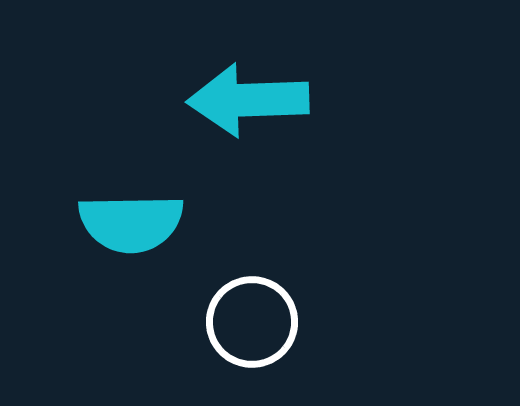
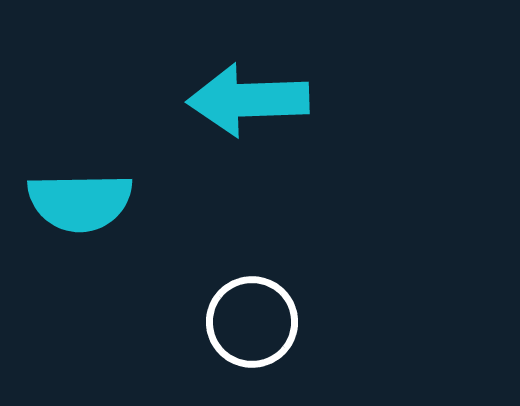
cyan semicircle: moved 51 px left, 21 px up
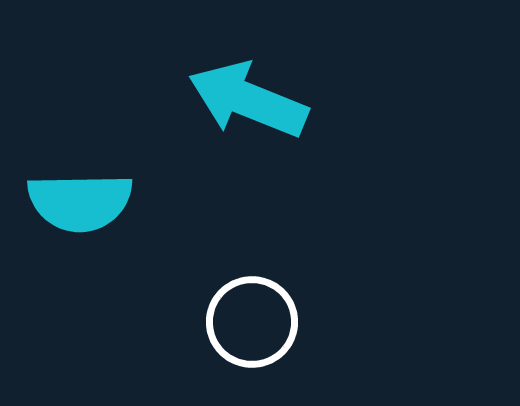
cyan arrow: rotated 24 degrees clockwise
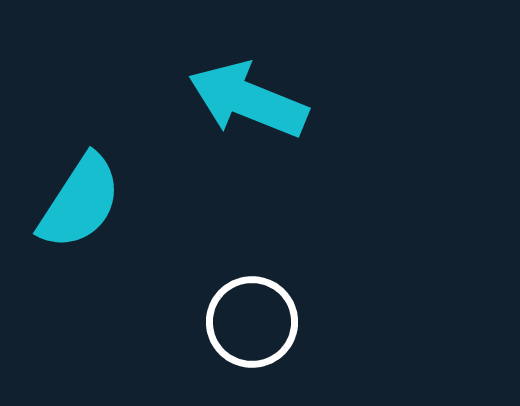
cyan semicircle: rotated 56 degrees counterclockwise
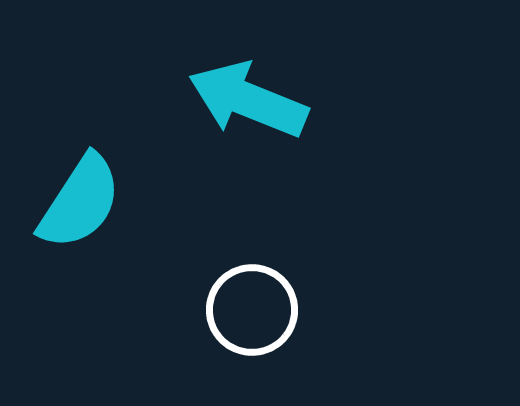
white circle: moved 12 px up
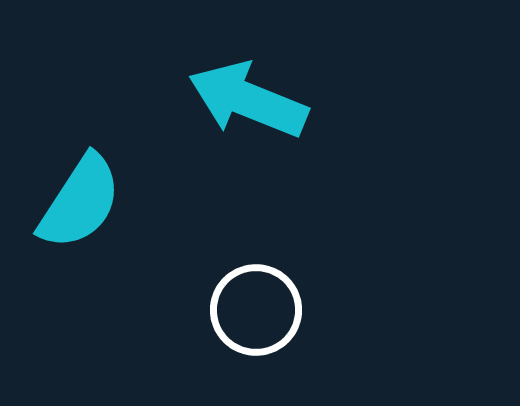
white circle: moved 4 px right
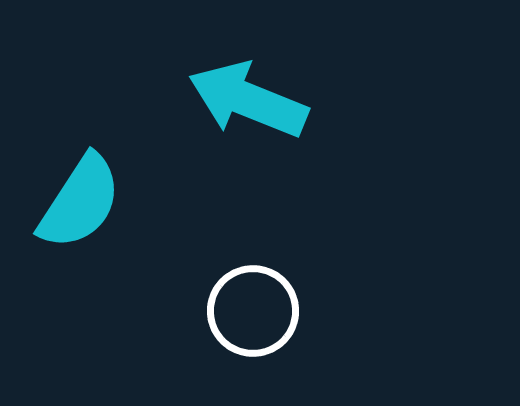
white circle: moved 3 px left, 1 px down
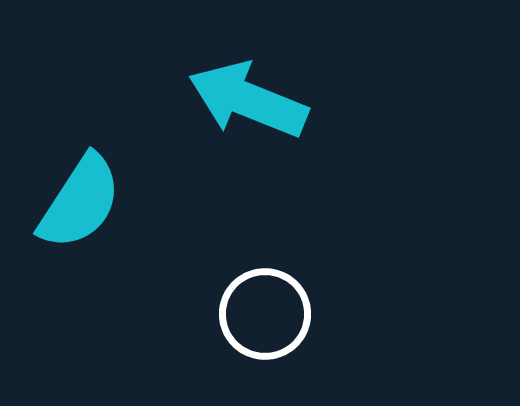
white circle: moved 12 px right, 3 px down
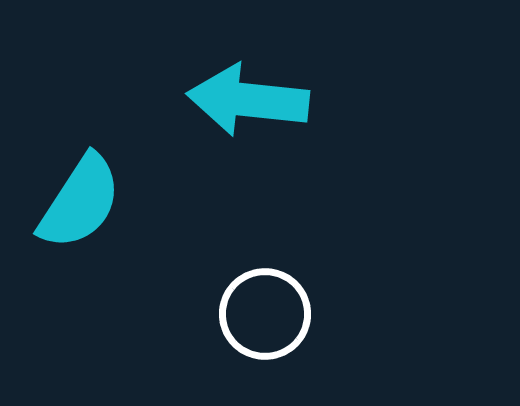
cyan arrow: rotated 16 degrees counterclockwise
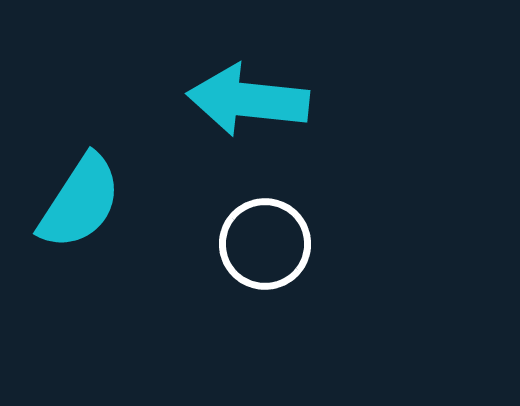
white circle: moved 70 px up
